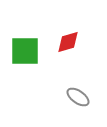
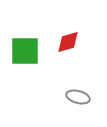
gray ellipse: rotated 20 degrees counterclockwise
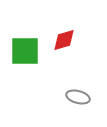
red diamond: moved 4 px left, 2 px up
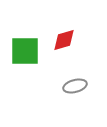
gray ellipse: moved 3 px left, 11 px up; rotated 30 degrees counterclockwise
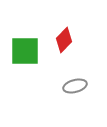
red diamond: rotated 30 degrees counterclockwise
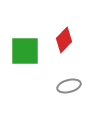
gray ellipse: moved 6 px left
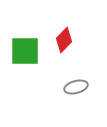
gray ellipse: moved 7 px right, 1 px down
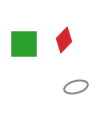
green square: moved 1 px left, 7 px up
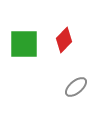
gray ellipse: rotated 25 degrees counterclockwise
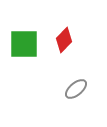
gray ellipse: moved 2 px down
